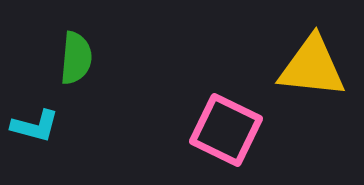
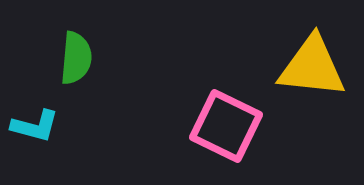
pink square: moved 4 px up
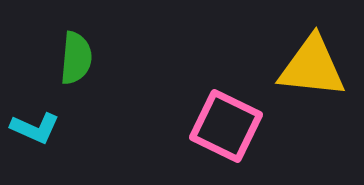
cyan L-shape: moved 2 px down; rotated 9 degrees clockwise
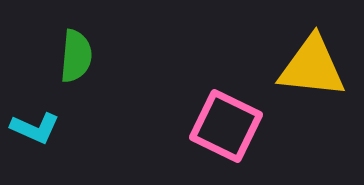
green semicircle: moved 2 px up
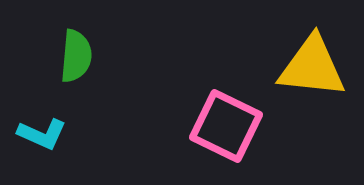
cyan L-shape: moved 7 px right, 6 px down
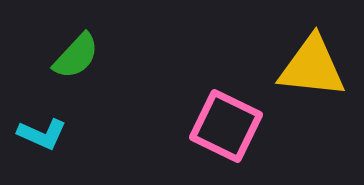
green semicircle: rotated 38 degrees clockwise
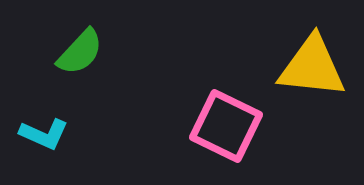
green semicircle: moved 4 px right, 4 px up
cyan L-shape: moved 2 px right
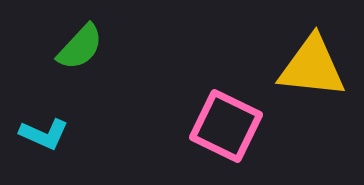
green semicircle: moved 5 px up
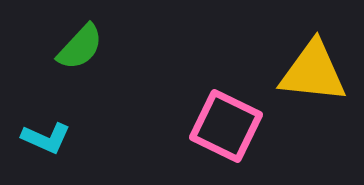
yellow triangle: moved 1 px right, 5 px down
cyan L-shape: moved 2 px right, 4 px down
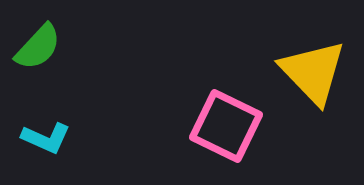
green semicircle: moved 42 px left
yellow triangle: rotated 40 degrees clockwise
